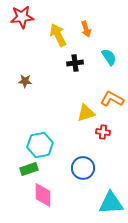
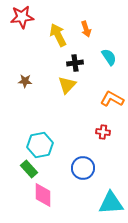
yellow triangle: moved 19 px left, 28 px up; rotated 30 degrees counterclockwise
green rectangle: rotated 66 degrees clockwise
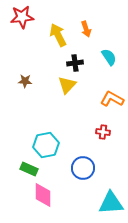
cyan hexagon: moved 6 px right
green rectangle: rotated 24 degrees counterclockwise
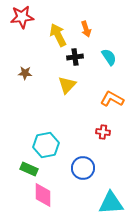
black cross: moved 6 px up
brown star: moved 8 px up
